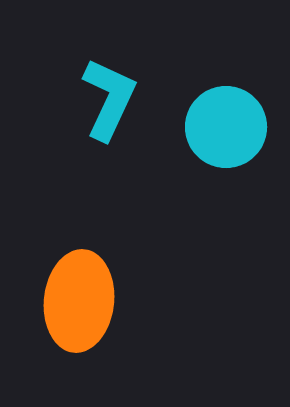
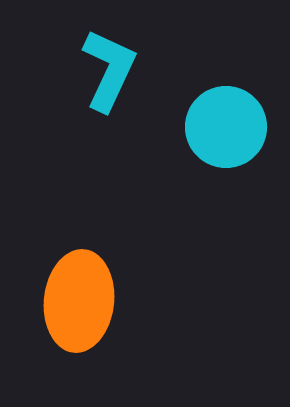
cyan L-shape: moved 29 px up
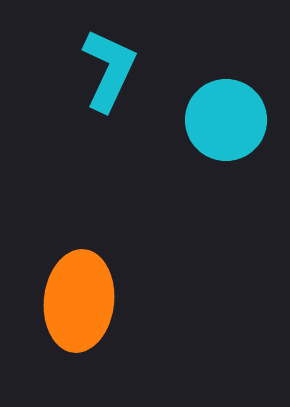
cyan circle: moved 7 px up
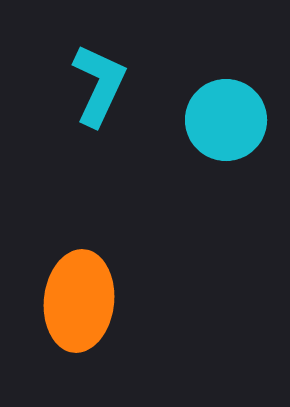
cyan L-shape: moved 10 px left, 15 px down
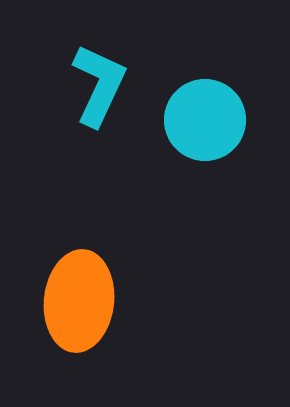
cyan circle: moved 21 px left
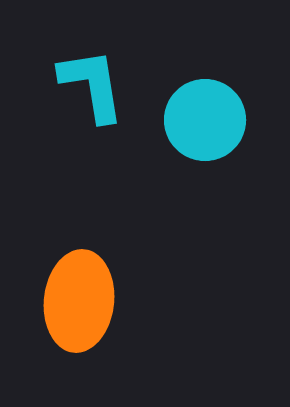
cyan L-shape: moved 7 px left; rotated 34 degrees counterclockwise
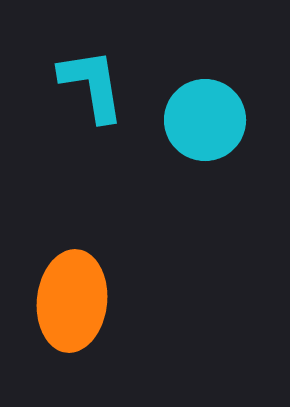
orange ellipse: moved 7 px left
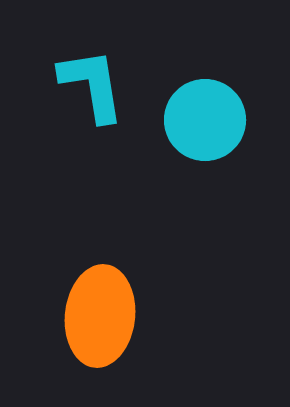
orange ellipse: moved 28 px right, 15 px down
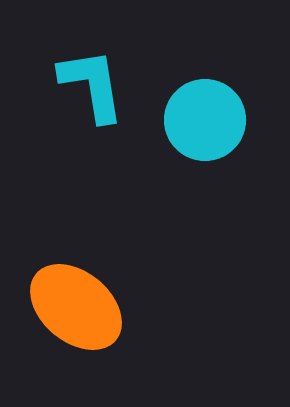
orange ellipse: moved 24 px left, 9 px up; rotated 56 degrees counterclockwise
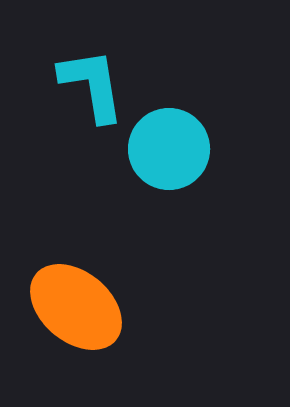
cyan circle: moved 36 px left, 29 px down
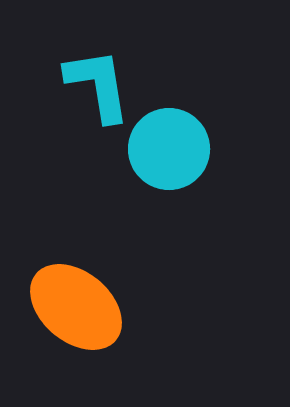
cyan L-shape: moved 6 px right
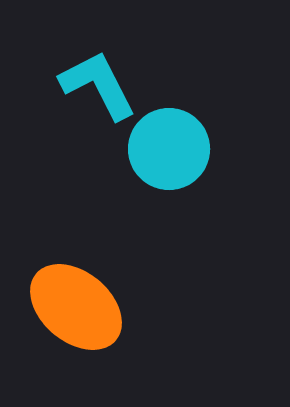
cyan L-shape: rotated 18 degrees counterclockwise
